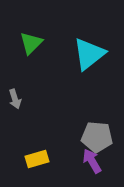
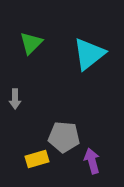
gray arrow: rotated 18 degrees clockwise
gray pentagon: moved 33 px left
purple arrow: rotated 15 degrees clockwise
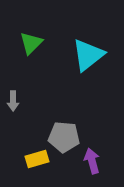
cyan triangle: moved 1 px left, 1 px down
gray arrow: moved 2 px left, 2 px down
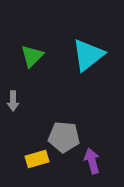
green triangle: moved 1 px right, 13 px down
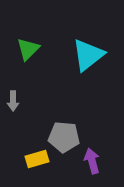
green triangle: moved 4 px left, 7 px up
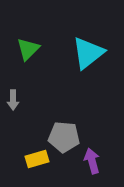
cyan triangle: moved 2 px up
gray arrow: moved 1 px up
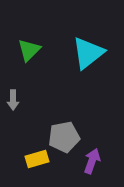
green triangle: moved 1 px right, 1 px down
gray pentagon: rotated 16 degrees counterclockwise
purple arrow: rotated 35 degrees clockwise
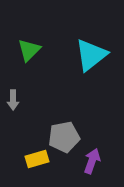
cyan triangle: moved 3 px right, 2 px down
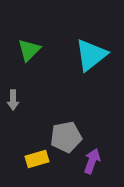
gray pentagon: moved 2 px right
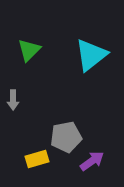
purple arrow: rotated 35 degrees clockwise
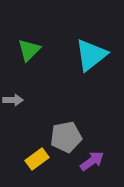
gray arrow: rotated 90 degrees counterclockwise
yellow rectangle: rotated 20 degrees counterclockwise
